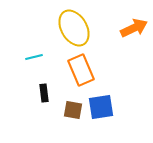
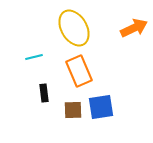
orange rectangle: moved 2 px left, 1 px down
brown square: rotated 12 degrees counterclockwise
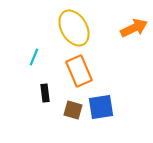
cyan line: rotated 54 degrees counterclockwise
black rectangle: moved 1 px right
brown square: rotated 18 degrees clockwise
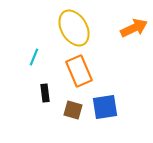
blue square: moved 4 px right
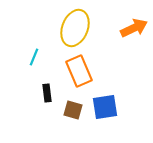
yellow ellipse: moved 1 px right; rotated 51 degrees clockwise
black rectangle: moved 2 px right
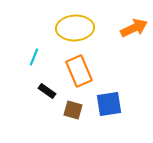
yellow ellipse: rotated 66 degrees clockwise
black rectangle: moved 2 px up; rotated 48 degrees counterclockwise
blue square: moved 4 px right, 3 px up
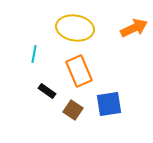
yellow ellipse: rotated 12 degrees clockwise
cyan line: moved 3 px up; rotated 12 degrees counterclockwise
brown square: rotated 18 degrees clockwise
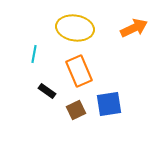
brown square: moved 3 px right; rotated 30 degrees clockwise
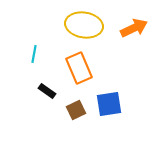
yellow ellipse: moved 9 px right, 3 px up
orange rectangle: moved 3 px up
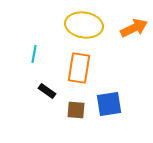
orange rectangle: rotated 32 degrees clockwise
brown square: rotated 30 degrees clockwise
